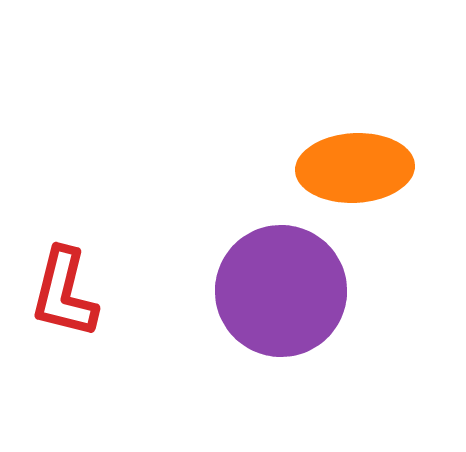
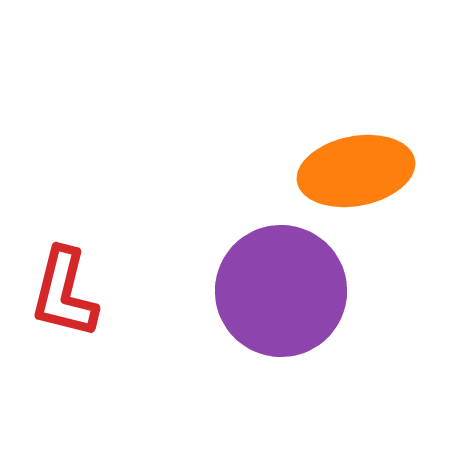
orange ellipse: moved 1 px right, 3 px down; rotated 8 degrees counterclockwise
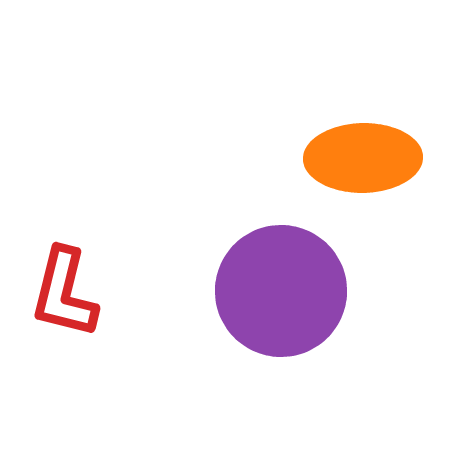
orange ellipse: moved 7 px right, 13 px up; rotated 10 degrees clockwise
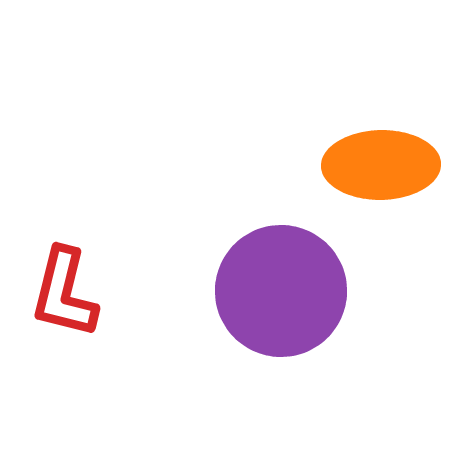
orange ellipse: moved 18 px right, 7 px down
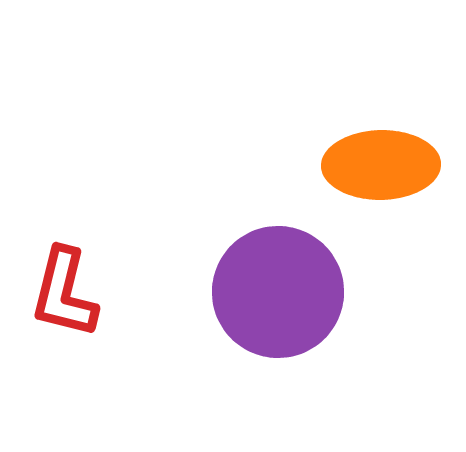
purple circle: moved 3 px left, 1 px down
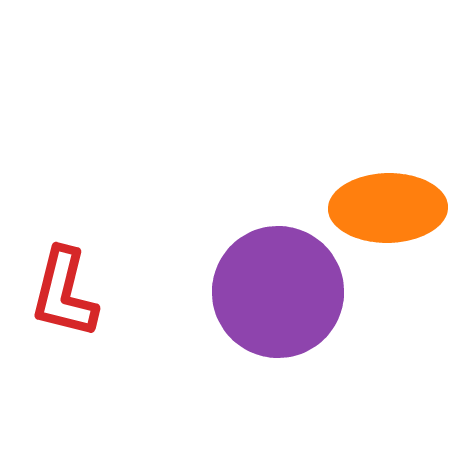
orange ellipse: moved 7 px right, 43 px down
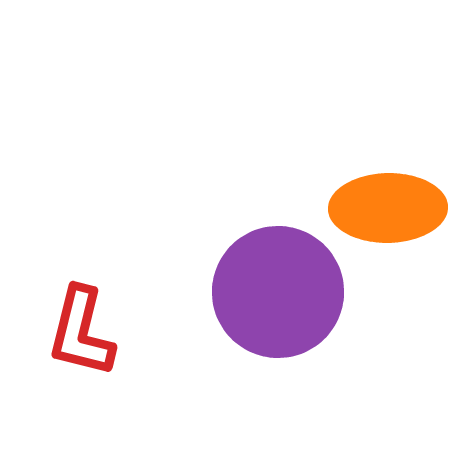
red L-shape: moved 17 px right, 39 px down
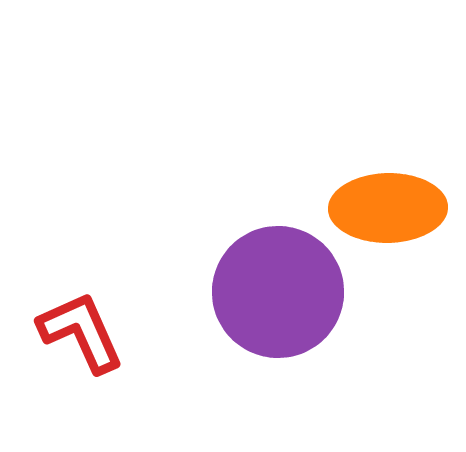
red L-shape: rotated 142 degrees clockwise
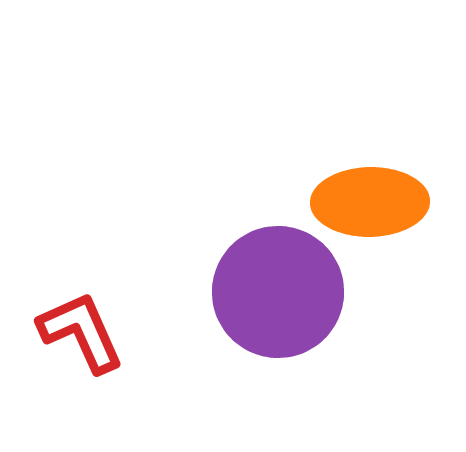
orange ellipse: moved 18 px left, 6 px up
